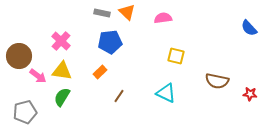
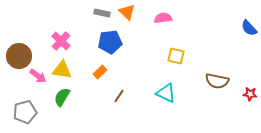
yellow triangle: moved 1 px up
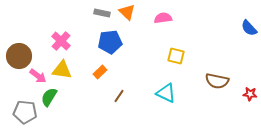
green semicircle: moved 13 px left
gray pentagon: rotated 20 degrees clockwise
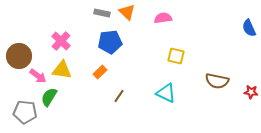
blue semicircle: rotated 18 degrees clockwise
red star: moved 1 px right, 2 px up
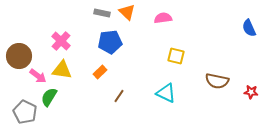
gray pentagon: rotated 20 degrees clockwise
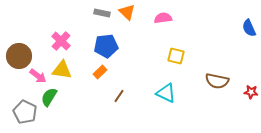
blue pentagon: moved 4 px left, 4 px down
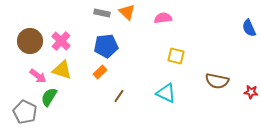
brown circle: moved 11 px right, 15 px up
yellow triangle: rotated 10 degrees clockwise
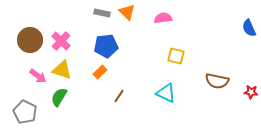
brown circle: moved 1 px up
green semicircle: moved 10 px right
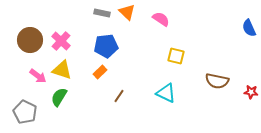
pink semicircle: moved 2 px left, 1 px down; rotated 42 degrees clockwise
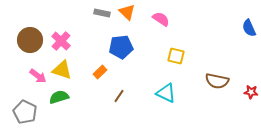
blue pentagon: moved 15 px right, 1 px down
green semicircle: rotated 42 degrees clockwise
